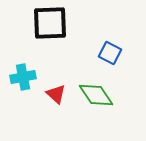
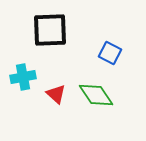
black square: moved 7 px down
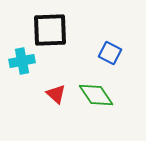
cyan cross: moved 1 px left, 16 px up
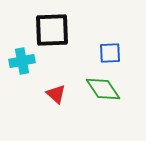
black square: moved 2 px right
blue square: rotated 30 degrees counterclockwise
green diamond: moved 7 px right, 6 px up
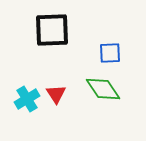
cyan cross: moved 5 px right, 38 px down; rotated 20 degrees counterclockwise
red triangle: rotated 15 degrees clockwise
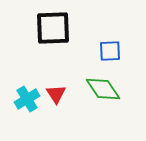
black square: moved 1 px right, 2 px up
blue square: moved 2 px up
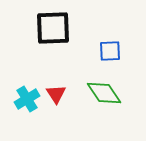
green diamond: moved 1 px right, 4 px down
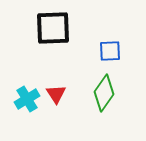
green diamond: rotated 69 degrees clockwise
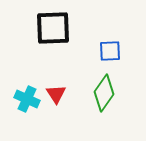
cyan cross: rotated 35 degrees counterclockwise
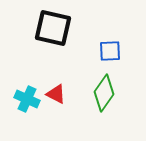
black square: rotated 15 degrees clockwise
red triangle: rotated 30 degrees counterclockwise
